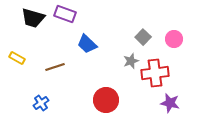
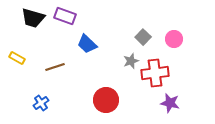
purple rectangle: moved 2 px down
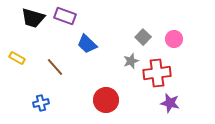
brown line: rotated 66 degrees clockwise
red cross: moved 2 px right
blue cross: rotated 21 degrees clockwise
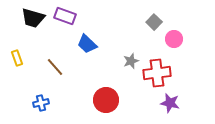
gray square: moved 11 px right, 15 px up
yellow rectangle: rotated 42 degrees clockwise
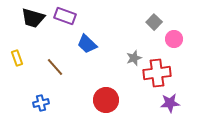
gray star: moved 3 px right, 3 px up
purple star: rotated 18 degrees counterclockwise
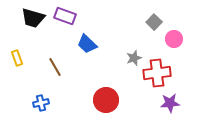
brown line: rotated 12 degrees clockwise
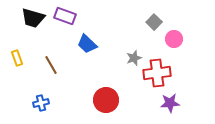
brown line: moved 4 px left, 2 px up
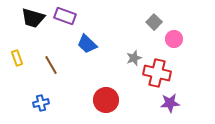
red cross: rotated 20 degrees clockwise
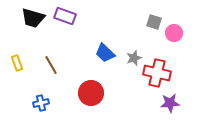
gray square: rotated 28 degrees counterclockwise
pink circle: moved 6 px up
blue trapezoid: moved 18 px right, 9 px down
yellow rectangle: moved 5 px down
red circle: moved 15 px left, 7 px up
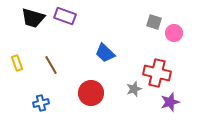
gray star: moved 31 px down
purple star: moved 1 px up; rotated 12 degrees counterclockwise
